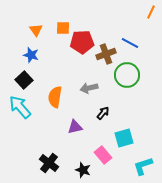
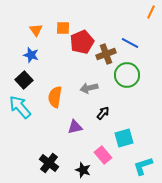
red pentagon: rotated 20 degrees counterclockwise
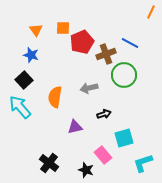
green circle: moved 3 px left
black arrow: moved 1 px right, 1 px down; rotated 32 degrees clockwise
cyan L-shape: moved 3 px up
black star: moved 3 px right
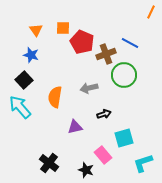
red pentagon: rotated 25 degrees counterclockwise
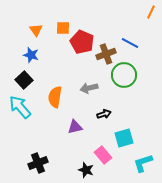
black cross: moved 11 px left; rotated 30 degrees clockwise
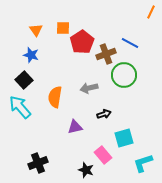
red pentagon: rotated 15 degrees clockwise
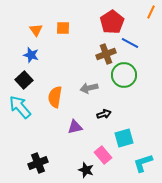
red pentagon: moved 30 px right, 20 px up
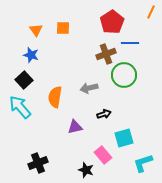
blue line: rotated 30 degrees counterclockwise
